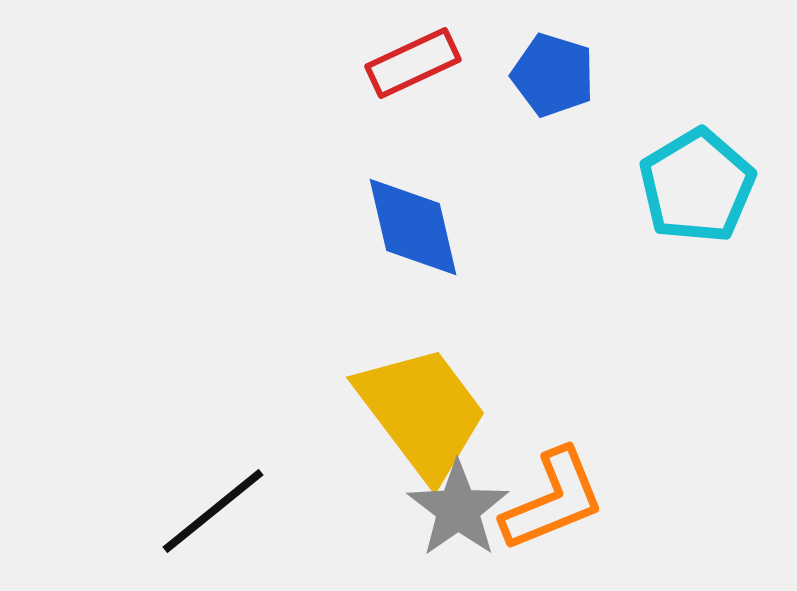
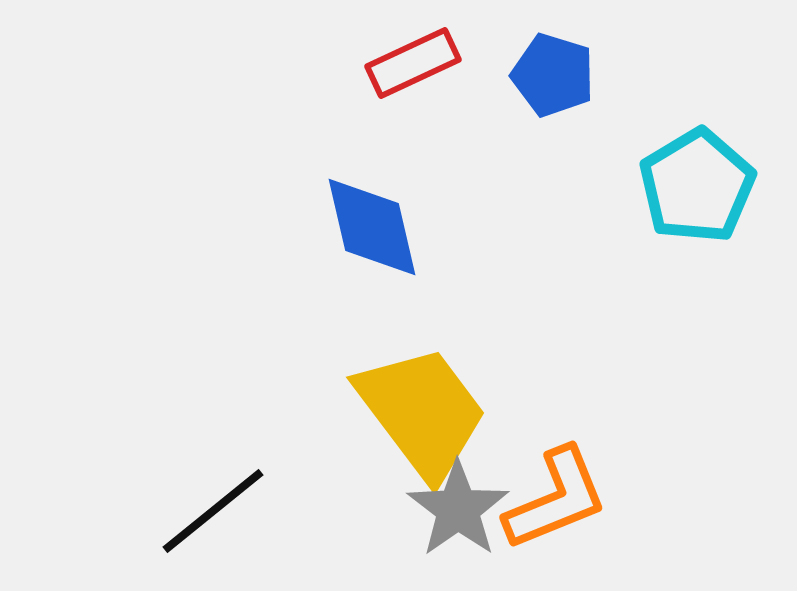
blue diamond: moved 41 px left
orange L-shape: moved 3 px right, 1 px up
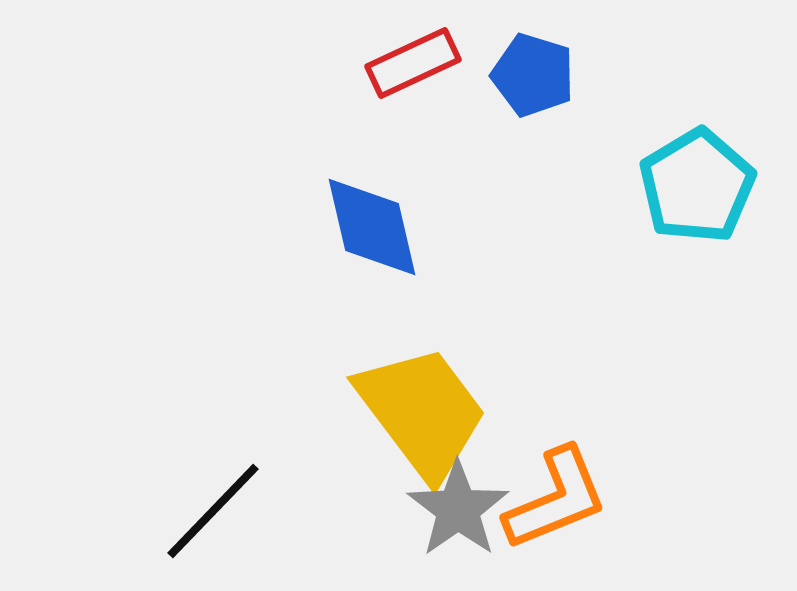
blue pentagon: moved 20 px left
black line: rotated 7 degrees counterclockwise
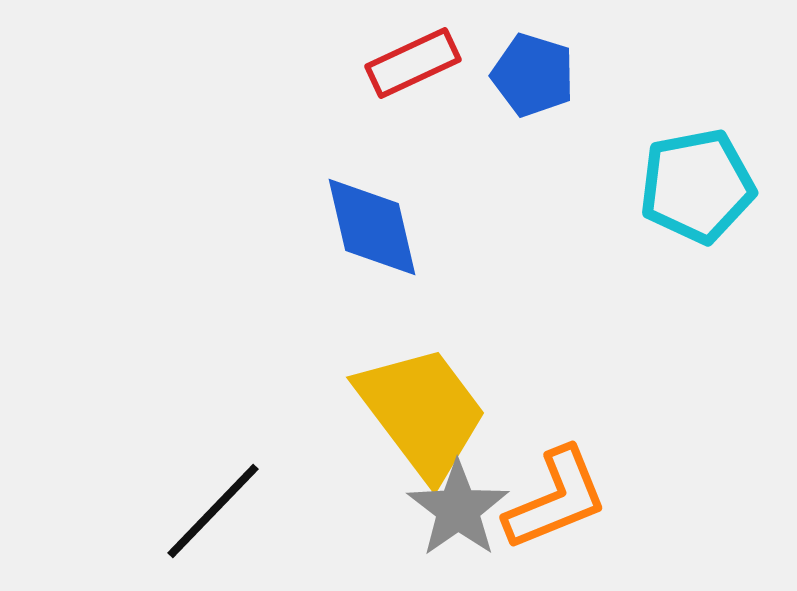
cyan pentagon: rotated 20 degrees clockwise
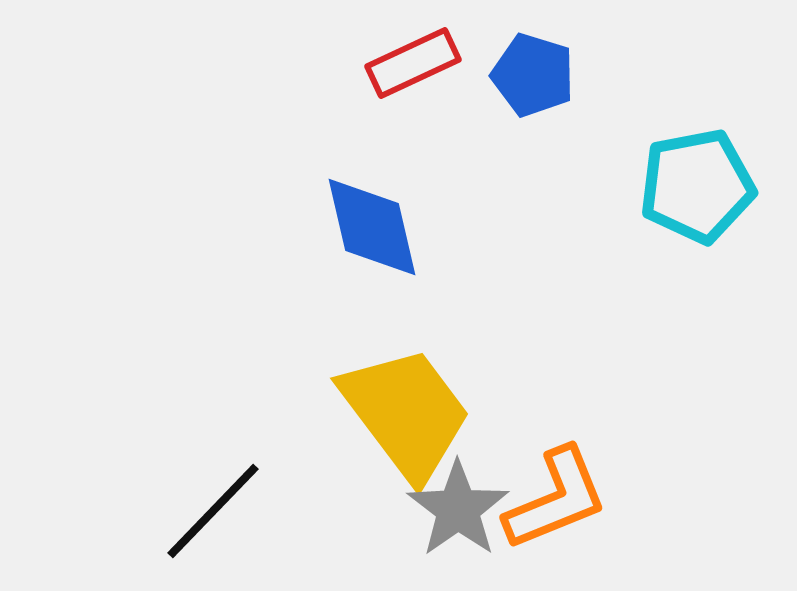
yellow trapezoid: moved 16 px left, 1 px down
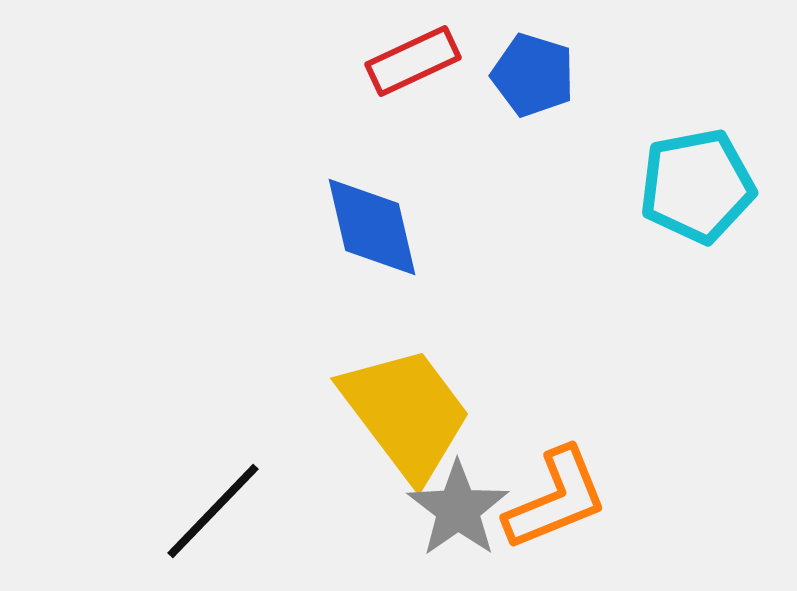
red rectangle: moved 2 px up
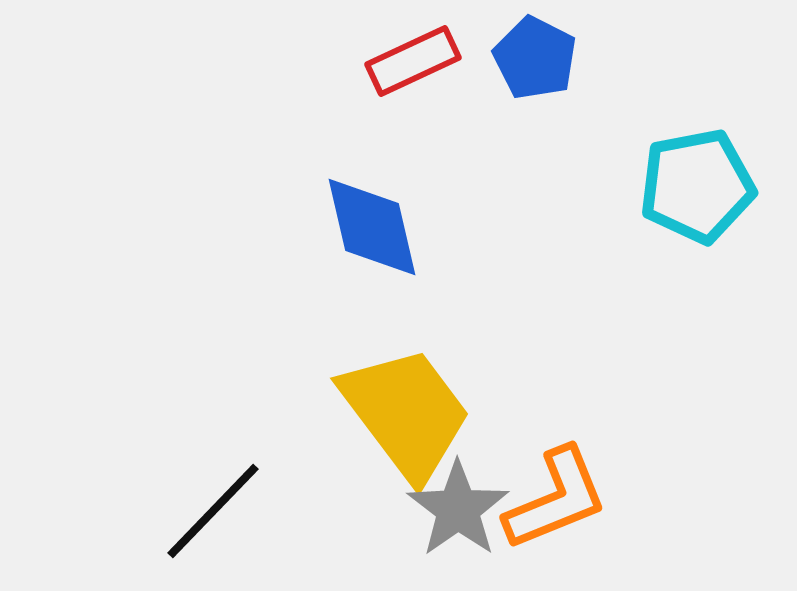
blue pentagon: moved 2 px right, 17 px up; rotated 10 degrees clockwise
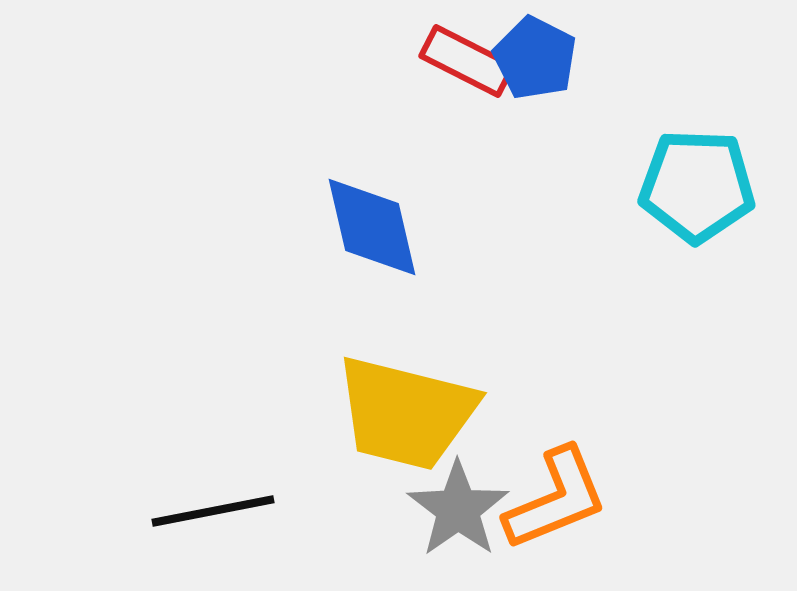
red rectangle: moved 54 px right; rotated 52 degrees clockwise
cyan pentagon: rotated 13 degrees clockwise
yellow trapezoid: rotated 141 degrees clockwise
black line: rotated 35 degrees clockwise
